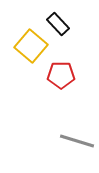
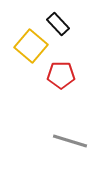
gray line: moved 7 px left
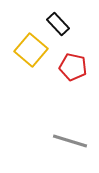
yellow square: moved 4 px down
red pentagon: moved 12 px right, 8 px up; rotated 12 degrees clockwise
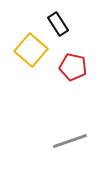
black rectangle: rotated 10 degrees clockwise
gray line: rotated 36 degrees counterclockwise
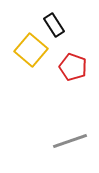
black rectangle: moved 4 px left, 1 px down
red pentagon: rotated 8 degrees clockwise
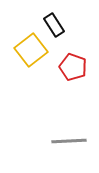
yellow square: rotated 12 degrees clockwise
gray line: moved 1 px left; rotated 16 degrees clockwise
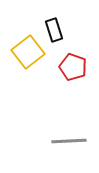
black rectangle: moved 5 px down; rotated 15 degrees clockwise
yellow square: moved 3 px left, 2 px down
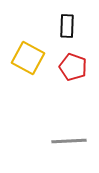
black rectangle: moved 13 px right, 4 px up; rotated 20 degrees clockwise
yellow square: moved 6 px down; rotated 24 degrees counterclockwise
